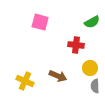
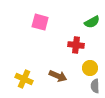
yellow cross: moved 1 px left, 2 px up
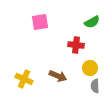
pink square: rotated 24 degrees counterclockwise
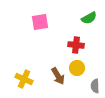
green semicircle: moved 3 px left, 4 px up
yellow circle: moved 13 px left
brown arrow: rotated 36 degrees clockwise
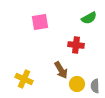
yellow circle: moved 16 px down
brown arrow: moved 3 px right, 6 px up
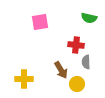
green semicircle: rotated 42 degrees clockwise
yellow cross: rotated 24 degrees counterclockwise
gray semicircle: moved 9 px left, 24 px up
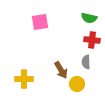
red cross: moved 16 px right, 5 px up
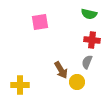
green semicircle: moved 4 px up
gray semicircle: moved 1 px right; rotated 24 degrees clockwise
yellow cross: moved 4 px left, 6 px down
yellow circle: moved 2 px up
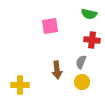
pink square: moved 10 px right, 4 px down
gray semicircle: moved 6 px left
brown arrow: moved 4 px left; rotated 24 degrees clockwise
yellow circle: moved 5 px right
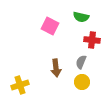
green semicircle: moved 8 px left, 3 px down
pink square: rotated 36 degrees clockwise
brown arrow: moved 1 px left, 2 px up
yellow cross: rotated 18 degrees counterclockwise
